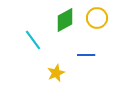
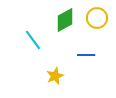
yellow star: moved 1 px left, 3 px down
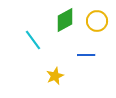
yellow circle: moved 3 px down
